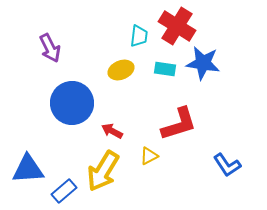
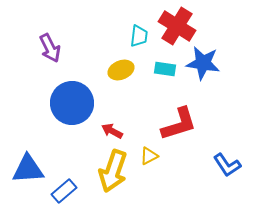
yellow arrow: moved 10 px right; rotated 12 degrees counterclockwise
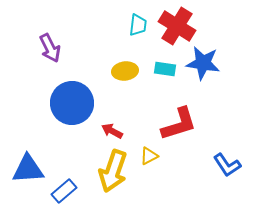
cyan trapezoid: moved 1 px left, 11 px up
yellow ellipse: moved 4 px right, 1 px down; rotated 15 degrees clockwise
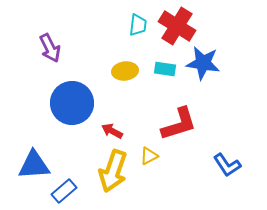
blue triangle: moved 6 px right, 4 px up
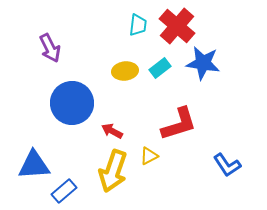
red cross: rotated 9 degrees clockwise
cyan rectangle: moved 5 px left, 1 px up; rotated 45 degrees counterclockwise
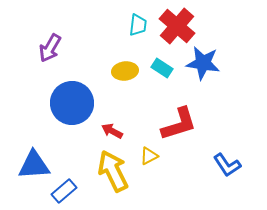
purple arrow: rotated 56 degrees clockwise
cyan rectangle: moved 2 px right; rotated 70 degrees clockwise
yellow arrow: rotated 135 degrees clockwise
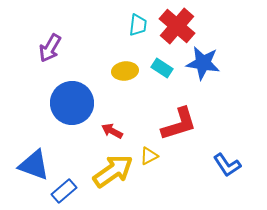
blue triangle: rotated 24 degrees clockwise
yellow arrow: rotated 81 degrees clockwise
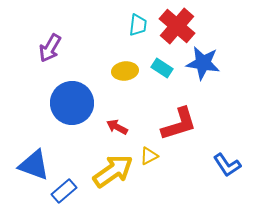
red arrow: moved 5 px right, 4 px up
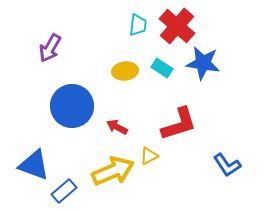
blue circle: moved 3 px down
yellow arrow: rotated 12 degrees clockwise
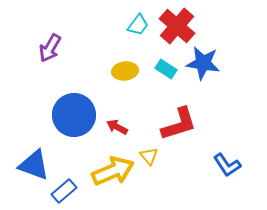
cyan trapezoid: rotated 30 degrees clockwise
cyan rectangle: moved 4 px right, 1 px down
blue circle: moved 2 px right, 9 px down
yellow triangle: rotated 42 degrees counterclockwise
